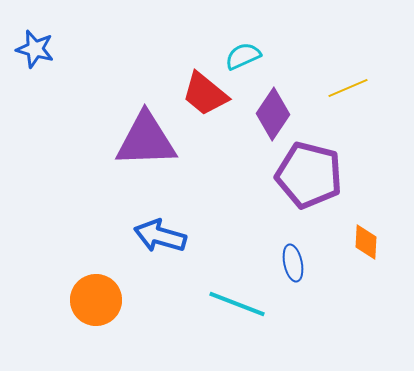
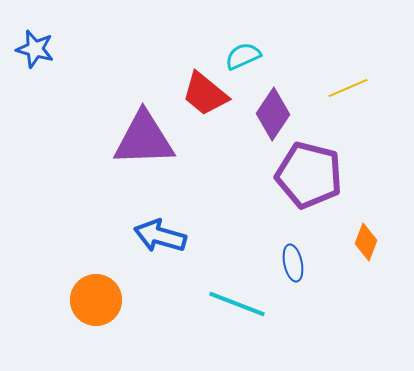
purple triangle: moved 2 px left, 1 px up
orange diamond: rotated 18 degrees clockwise
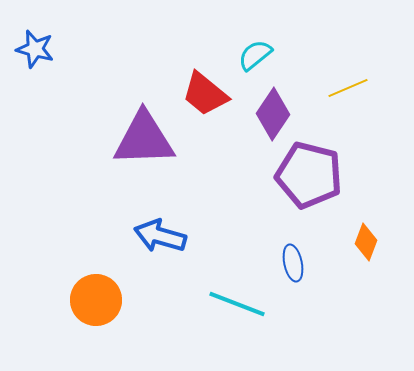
cyan semicircle: moved 12 px right, 1 px up; rotated 15 degrees counterclockwise
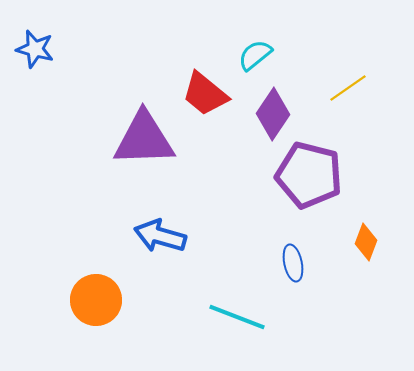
yellow line: rotated 12 degrees counterclockwise
cyan line: moved 13 px down
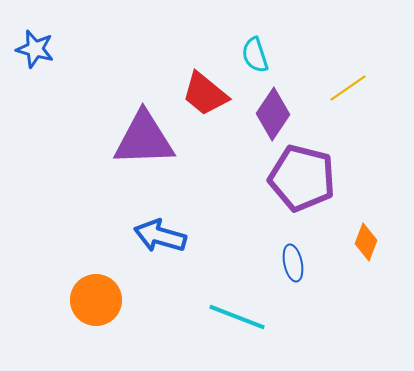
cyan semicircle: rotated 69 degrees counterclockwise
purple pentagon: moved 7 px left, 3 px down
